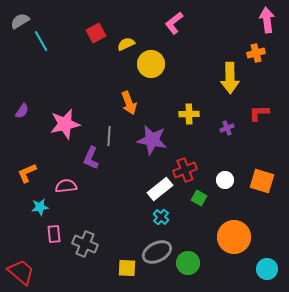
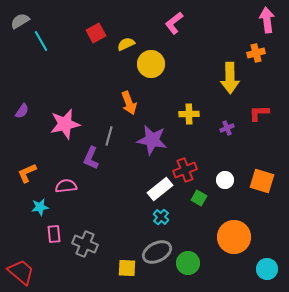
gray line: rotated 12 degrees clockwise
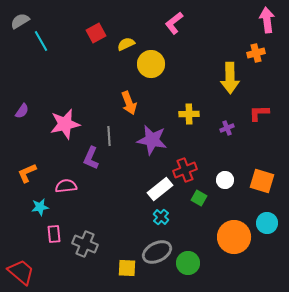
gray line: rotated 18 degrees counterclockwise
cyan circle: moved 46 px up
